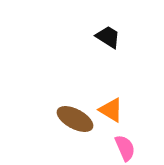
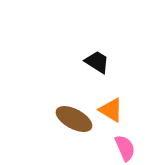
black trapezoid: moved 11 px left, 25 px down
brown ellipse: moved 1 px left
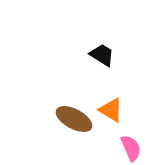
black trapezoid: moved 5 px right, 7 px up
pink semicircle: moved 6 px right
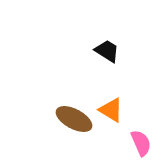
black trapezoid: moved 5 px right, 4 px up
pink semicircle: moved 10 px right, 5 px up
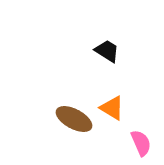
orange triangle: moved 1 px right, 2 px up
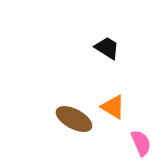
black trapezoid: moved 3 px up
orange triangle: moved 1 px right, 1 px up
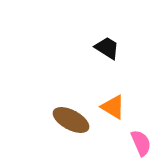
brown ellipse: moved 3 px left, 1 px down
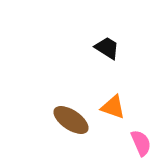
orange triangle: rotated 12 degrees counterclockwise
brown ellipse: rotated 6 degrees clockwise
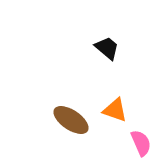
black trapezoid: rotated 8 degrees clockwise
orange triangle: moved 2 px right, 3 px down
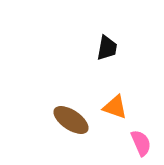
black trapezoid: rotated 60 degrees clockwise
orange triangle: moved 3 px up
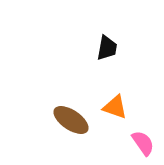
pink semicircle: moved 2 px right; rotated 12 degrees counterclockwise
